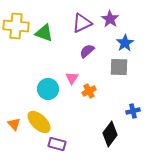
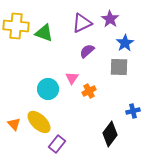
purple rectangle: rotated 66 degrees counterclockwise
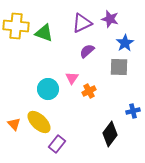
purple star: rotated 18 degrees counterclockwise
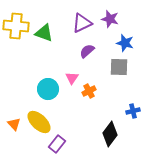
blue star: rotated 24 degrees counterclockwise
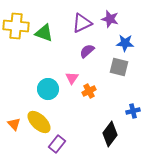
blue star: rotated 12 degrees counterclockwise
gray square: rotated 12 degrees clockwise
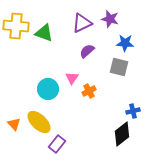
black diamond: moved 12 px right; rotated 15 degrees clockwise
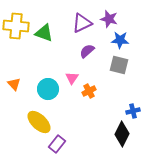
purple star: moved 1 px left
blue star: moved 5 px left, 3 px up
gray square: moved 2 px up
orange triangle: moved 40 px up
black diamond: rotated 25 degrees counterclockwise
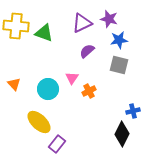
blue star: moved 1 px left; rotated 12 degrees counterclockwise
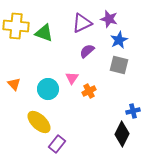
blue star: rotated 18 degrees counterclockwise
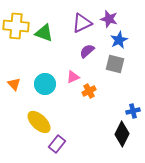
gray square: moved 4 px left, 1 px up
pink triangle: moved 1 px right, 1 px up; rotated 32 degrees clockwise
cyan circle: moved 3 px left, 5 px up
